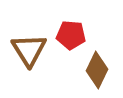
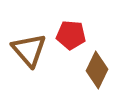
brown triangle: rotated 9 degrees counterclockwise
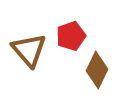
red pentagon: moved 1 px down; rotated 24 degrees counterclockwise
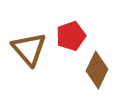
brown triangle: moved 1 px up
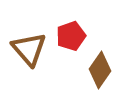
brown diamond: moved 3 px right; rotated 9 degrees clockwise
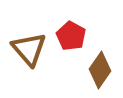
red pentagon: rotated 24 degrees counterclockwise
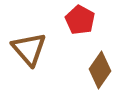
red pentagon: moved 9 px right, 16 px up
